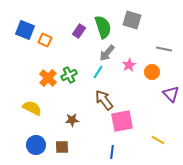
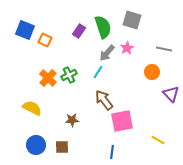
pink star: moved 2 px left, 17 px up
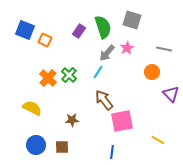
green cross: rotated 21 degrees counterclockwise
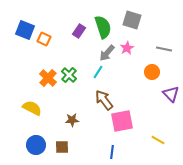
orange square: moved 1 px left, 1 px up
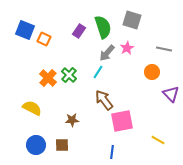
brown square: moved 2 px up
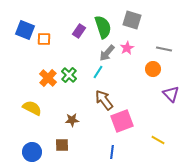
orange square: rotated 24 degrees counterclockwise
orange circle: moved 1 px right, 3 px up
pink square: rotated 10 degrees counterclockwise
blue circle: moved 4 px left, 7 px down
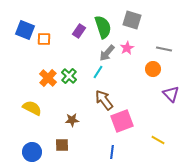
green cross: moved 1 px down
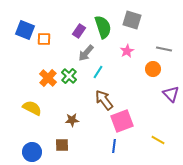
pink star: moved 3 px down
gray arrow: moved 21 px left
blue line: moved 2 px right, 6 px up
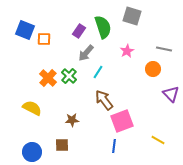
gray square: moved 4 px up
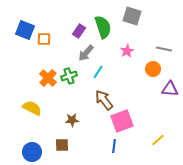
green cross: rotated 28 degrees clockwise
purple triangle: moved 1 px left, 5 px up; rotated 42 degrees counterclockwise
yellow line: rotated 72 degrees counterclockwise
